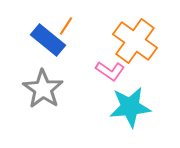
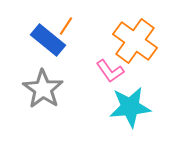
pink L-shape: rotated 20 degrees clockwise
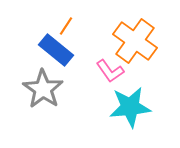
blue rectangle: moved 8 px right, 10 px down
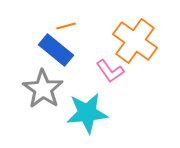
orange line: rotated 42 degrees clockwise
cyan star: moved 43 px left, 6 px down
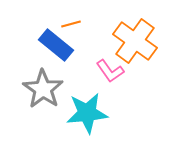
orange line: moved 5 px right, 2 px up
blue rectangle: moved 5 px up
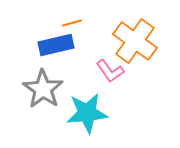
orange line: moved 1 px right, 1 px up
blue rectangle: rotated 52 degrees counterclockwise
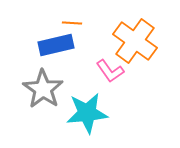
orange line: rotated 18 degrees clockwise
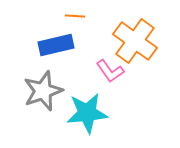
orange line: moved 3 px right, 7 px up
gray star: moved 2 px down; rotated 18 degrees clockwise
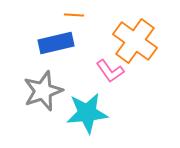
orange line: moved 1 px left, 1 px up
blue rectangle: moved 2 px up
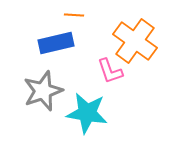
pink L-shape: rotated 16 degrees clockwise
cyan star: rotated 15 degrees clockwise
